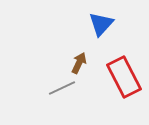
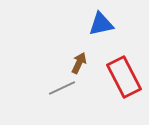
blue triangle: rotated 36 degrees clockwise
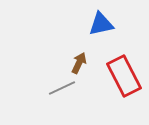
red rectangle: moved 1 px up
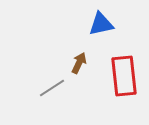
red rectangle: rotated 21 degrees clockwise
gray line: moved 10 px left; rotated 8 degrees counterclockwise
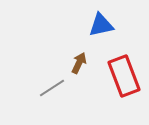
blue triangle: moved 1 px down
red rectangle: rotated 15 degrees counterclockwise
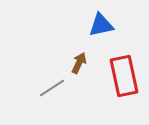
red rectangle: rotated 9 degrees clockwise
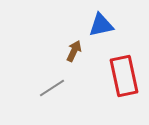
brown arrow: moved 5 px left, 12 px up
